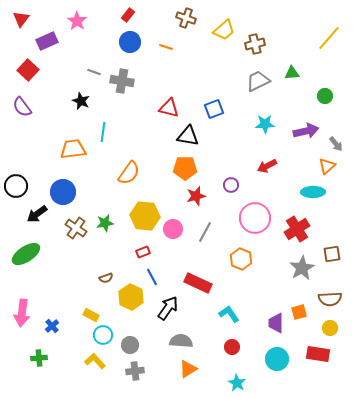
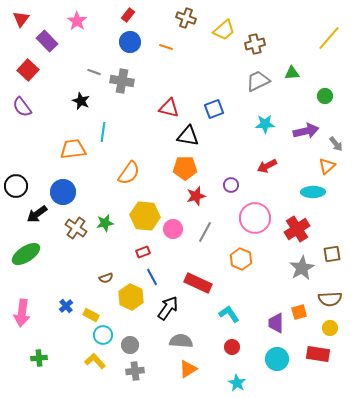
purple rectangle at (47, 41): rotated 70 degrees clockwise
blue cross at (52, 326): moved 14 px right, 20 px up
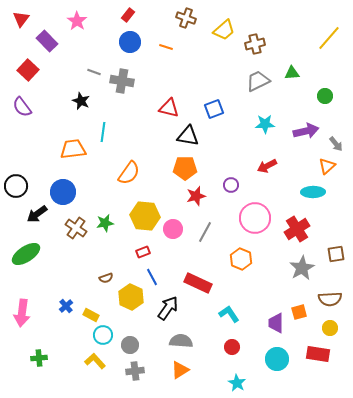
brown square at (332, 254): moved 4 px right
orange triangle at (188, 369): moved 8 px left, 1 px down
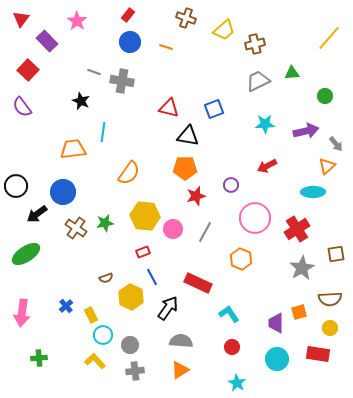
yellow rectangle at (91, 315): rotated 35 degrees clockwise
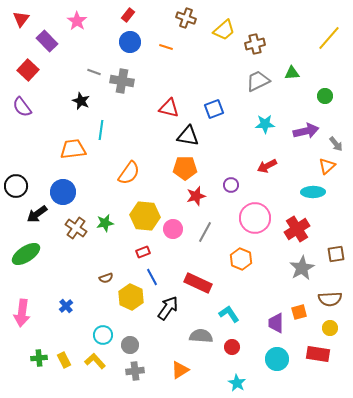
cyan line at (103, 132): moved 2 px left, 2 px up
yellow rectangle at (91, 315): moved 27 px left, 45 px down
gray semicircle at (181, 341): moved 20 px right, 5 px up
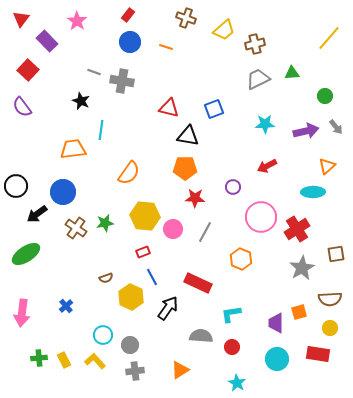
gray trapezoid at (258, 81): moved 2 px up
gray arrow at (336, 144): moved 17 px up
purple circle at (231, 185): moved 2 px right, 2 px down
red star at (196, 196): moved 1 px left, 2 px down; rotated 18 degrees clockwise
pink circle at (255, 218): moved 6 px right, 1 px up
cyan L-shape at (229, 314): moved 2 px right; rotated 65 degrees counterclockwise
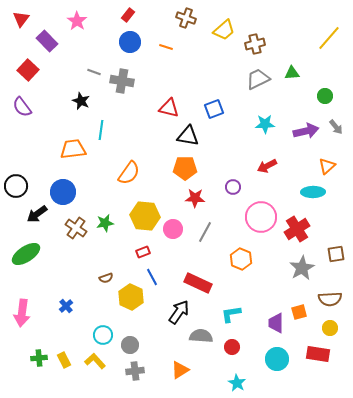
black arrow at (168, 308): moved 11 px right, 4 px down
